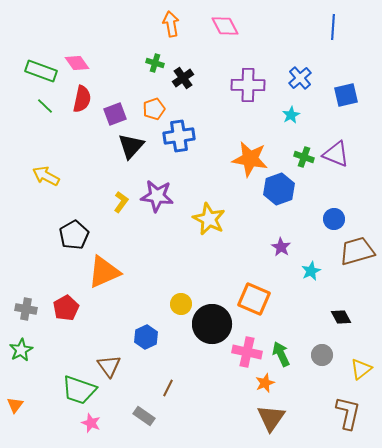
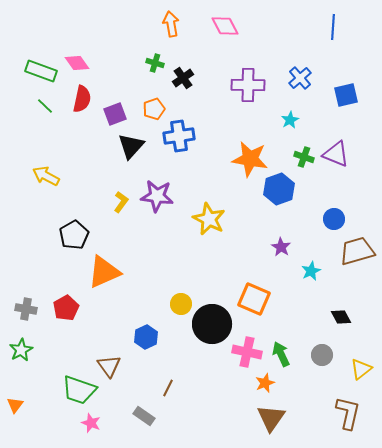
cyan star at (291, 115): moved 1 px left, 5 px down
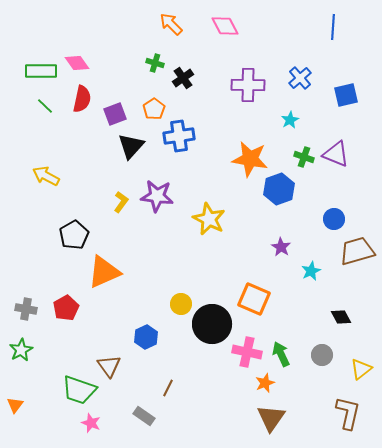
orange arrow at (171, 24): rotated 35 degrees counterclockwise
green rectangle at (41, 71): rotated 20 degrees counterclockwise
orange pentagon at (154, 109): rotated 15 degrees counterclockwise
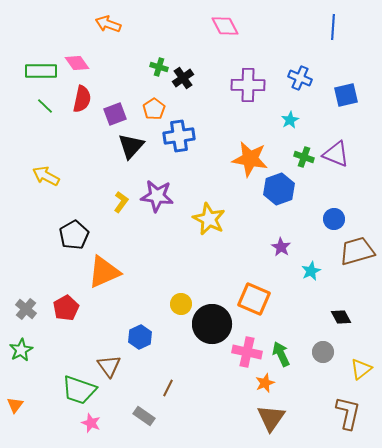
orange arrow at (171, 24): moved 63 px left; rotated 25 degrees counterclockwise
green cross at (155, 63): moved 4 px right, 4 px down
blue cross at (300, 78): rotated 25 degrees counterclockwise
gray cross at (26, 309): rotated 30 degrees clockwise
blue hexagon at (146, 337): moved 6 px left
gray circle at (322, 355): moved 1 px right, 3 px up
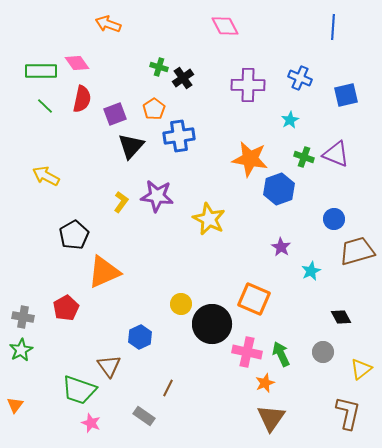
gray cross at (26, 309): moved 3 px left, 8 px down; rotated 30 degrees counterclockwise
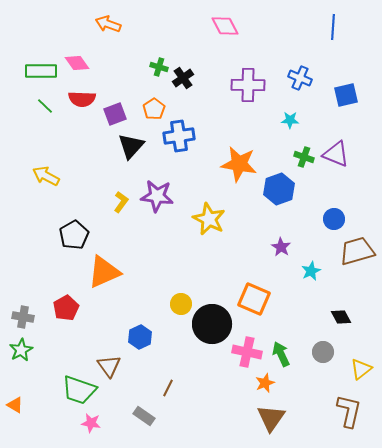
red semicircle at (82, 99): rotated 80 degrees clockwise
cyan star at (290, 120): rotated 30 degrees clockwise
orange star at (250, 159): moved 11 px left, 5 px down
orange triangle at (15, 405): rotated 36 degrees counterclockwise
brown L-shape at (348, 413): moved 1 px right, 2 px up
pink star at (91, 423): rotated 12 degrees counterclockwise
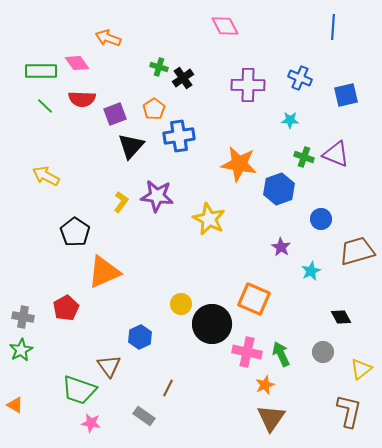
orange arrow at (108, 24): moved 14 px down
blue circle at (334, 219): moved 13 px left
black pentagon at (74, 235): moved 1 px right, 3 px up; rotated 8 degrees counterclockwise
orange star at (265, 383): moved 2 px down
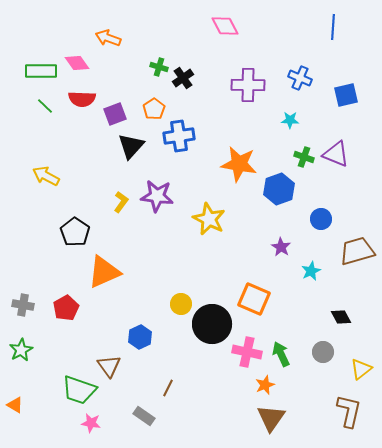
gray cross at (23, 317): moved 12 px up
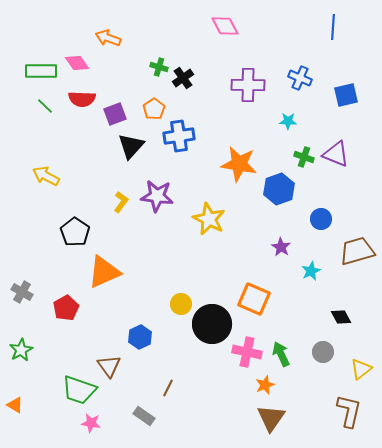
cyan star at (290, 120): moved 2 px left, 1 px down
gray cross at (23, 305): moved 1 px left, 13 px up; rotated 20 degrees clockwise
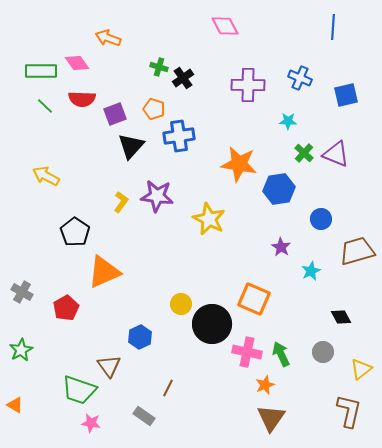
orange pentagon at (154, 109): rotated 20 degrees counterclockwise
green cross at (304, 157): moved 4 px up; rotated 24 degrees clockwise
blue hexagon at (279, 189): rotated 12 degrees clockwise
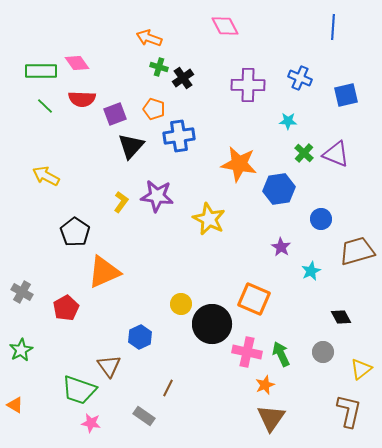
orange arrow at (108, 38): moved 41 px right
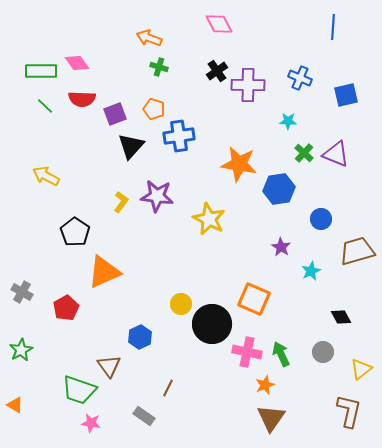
pink diamond at (225, 26): moved 6 px left, 2 px up
black cross at (183, 78): moved 34 px right, 7 px up
